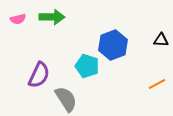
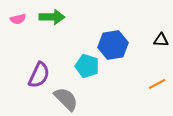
blue hexagon: rotated 12 degrees clockwise
gray semicircle: rotated 12 degrees counterclockwise
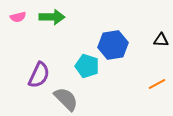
pink semicircle: moved 2 px up
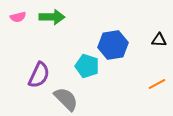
black triangle: moved 2 px left
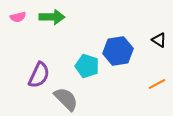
black triangle: rotated 28 degrees clockwise
blue hexagon: moved 5 px right, 6 px down
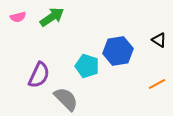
green arrow: rotated 35 degrees counterclockwise
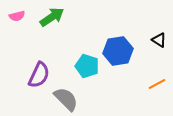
pink semicircle: moved 1 px left, 1 px up
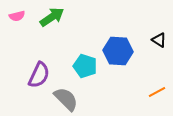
blue hexagon: rotated 12 degrees clockwise
cyan pentagon: moved 2 px left
orange line: moved 8 px down
